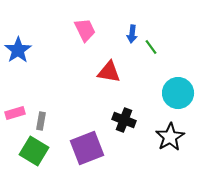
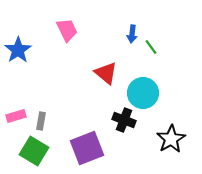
pink trapezoid: moved 18 px left
red triangle: moved 3 px left, 1 px down; rotated 30 degrees clockwise
cyan circle: moved 35 px left
pink rectangle: moved 1 px right, 3 px down
black star: moved 1 px right, 2 px down
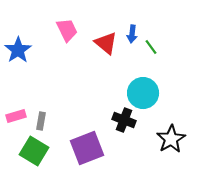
red triangle: moved 30 px up
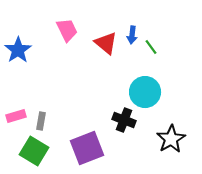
blue arrow: moved 1 px down
cyan circle: moved 2 px right, 1 px up
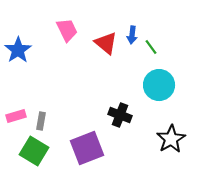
cyan circle: moved 14 px right, 7 px up
black cross: moved 4 px left, 5 px up
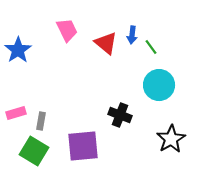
pink rectangle: moved 3 px up
purple square: moved 4 px left, 2 px up; rotated 16 degrees clockwise
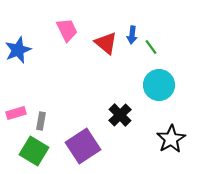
blue star: rotated 12 degrees clockwise
black cross: rotated 25 degrees clockwise
purple square: rotated 28 degrees counterclockwise
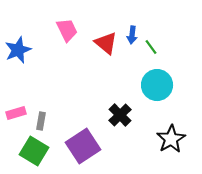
cyan circle: moved 2 px left
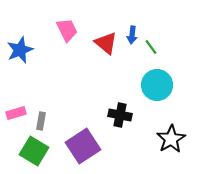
blue star: moved 2 px right
black cross: rotated 35 degrees counterclockwise
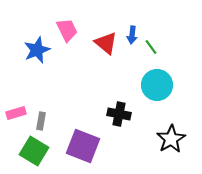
blue star: moved 17 px right
black cross: moved 1 px left, 1 px up
purple square: rotated 36 degrees counterclockwise
